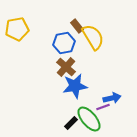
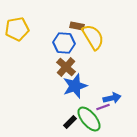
brown rectangle: rotated 40 degrees counterclockwise
blue hexagon: rotated 15 degrees clockwise
blue star: rotated 10 degrees counterclockwise
black rectangle: moved 1 px left, 1 px up
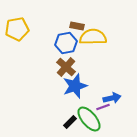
yellow semicircle: rotated 60 degrees counterclockwise
blue hexagon: moved 2 px right; rotated 15 degrees counterclockwise
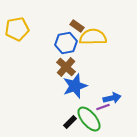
brown rectangle: rotated 24 degrees clockwise
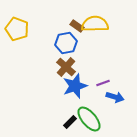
yellow pentagon: rotated 30 degrees clockwise
yellow semicircle: moved 2 px right, 13 px up
blue arrow: moved 3 px right, 1 px up; rotated 30 degrees clockwise
purple line: moved 24 px up
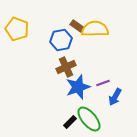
yellow semicircle: moved 5 px down
blue hexagon: moved 5 px left, 3 px up
brown cross: rotated 24 degrees clockwise
blue star: moved 3 px right, 1 px down
blue arrow: rotated 102 degrees clockwise
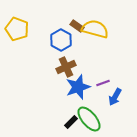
yellow semicircle: rotated 16 degrees clockwise
blue hexagon: rotated 20 degrees counterclockwise
black rectangle: moved 1 px right
